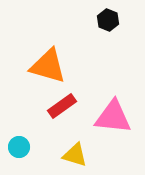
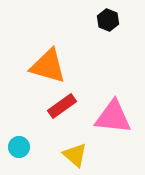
yellow triangle: rotated 24 degrees clockwise
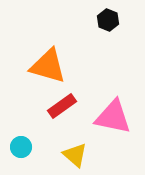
pink triangle: rotated 6 degrees clockwise
cyan circle: moved 2 px right
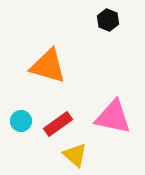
red rectangle: moved 4 px left, 18 px down
cyan circle: moved 26 px up
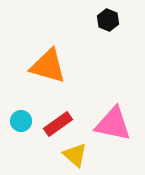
pink triangle: moved 7 px down
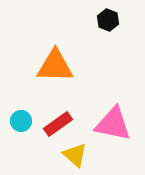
orange triangle: moved 7 px right; rotated 15 degrees counterclockwise
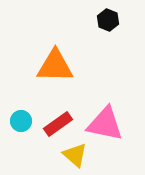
pink triangle: moved 8 px left
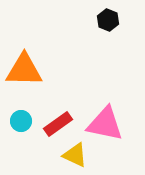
orange triangle: moved 31 px left, 4 px down
yellow triangle: rotated 16 degrees counterclockwise
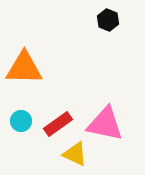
orange triangle: moved 2 px up
yellow triangle: moved 1 px up
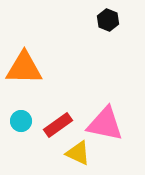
red rectangle: moved 1 px down
yellow triangle: moved 3 px right, 1 px up
